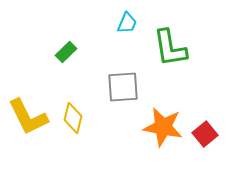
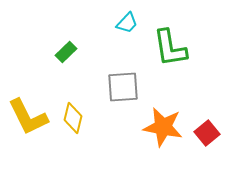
cyan trapezoid: rotated 20 degrees clockwise
red square: moved 2 px right, 1 px up
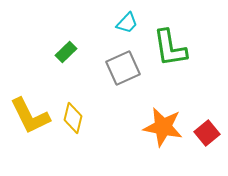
gray square: moved 19 px up; rotated 20 degrees counterclockwise
yellow L-shape: moved 2 px right, 1 px up
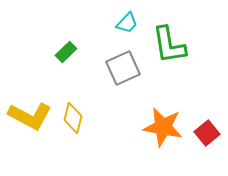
green L-shape: moved 1 px left, 3 px up
yellow L-shape: rotated 36 degrees counterclockwise
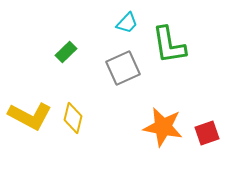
red square: rotated 20 degrees clockwise
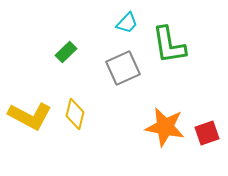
yellow diamond: moved 2 px right, 4 px up
orange star: moved 2 px right
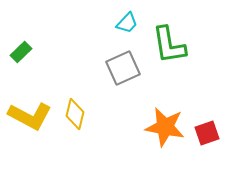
green rectangle: moved 45 px left
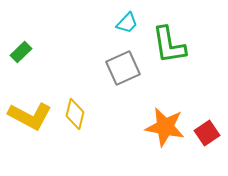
red square: rotated 15 degrees counterclockwise
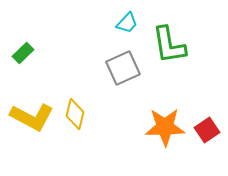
green rectangle: moved 2 px right, 1 px down
yellow L-shape: moved 2 px right, 1 px down
orange star: rotated 12 degrees counterclockwise
red square: moved 3 px up
